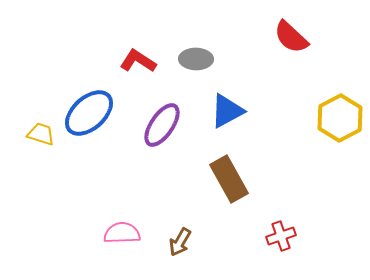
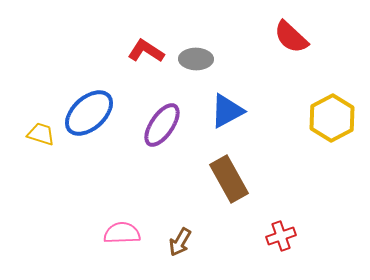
red L-shape: moved 8 px right, 10 px up
yellow hexagon: moved 8 px left
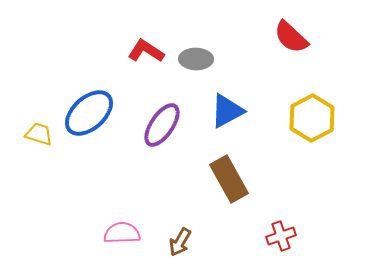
yellow hexagon: moved 20 px left
yellow trapezoid: moved 2 px left
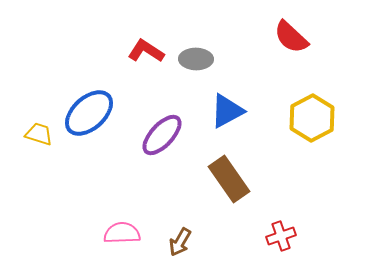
purple ellipse: moved 10 px down; rotated 9 degrees clockwise
brown rectangle: rotated 6 degrees counterclockwise
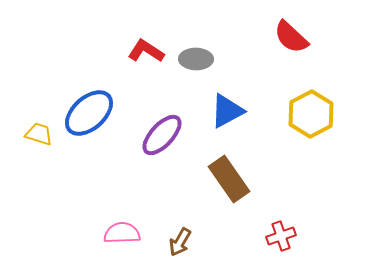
yellow hexagon: moved 1 px left, 4 px up
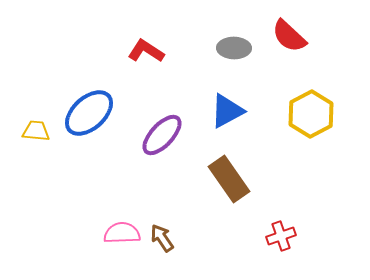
red semicircle: moved 2 px left, 1 px up
gray ellipse: moved 38 px right, 11 px up
yellow trapezoid: moved 3 px left, 3 px up; rotated 12 degrees counterclockwise
brown arrow: moved 18 px left, 4 px up; rotated 116 degrees clockwise
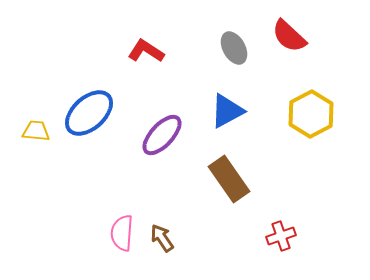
gray ellipse: rotated 60 degrees clockwise
pink semicircle: rotated 84 degrees counterclockwise
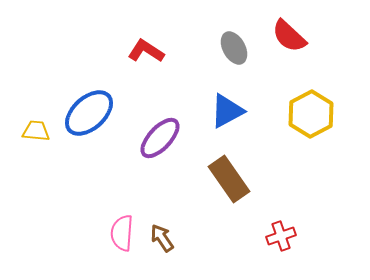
purple ellipse: moved 2 px left, 3 px down
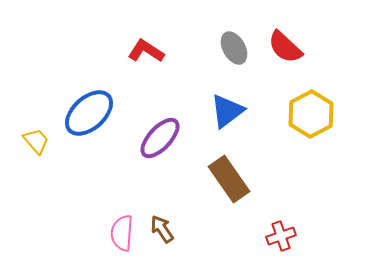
red semicircle: moved 4 px left, 11 px down
blue triangle: rotated 9 degrees counterclockwise
yellow trapezoid: moved 10 px down; rotated 44 degrees clockwise
brown arrow: moved 9 px up
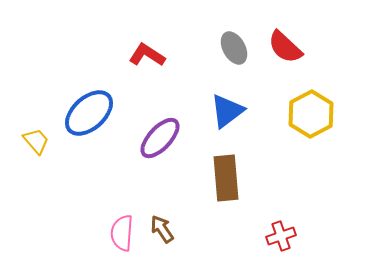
red L-shape: moved 1 px right, 4 px down
brown rectangle: moved 3 px left, 1 px up; rotated 30 degrees clockwise
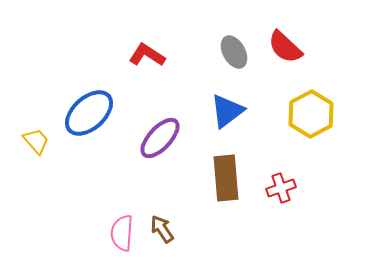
gray ellipse: moved 4 px down
red cross: moved 48 px up
